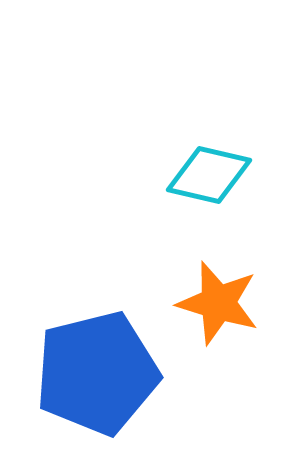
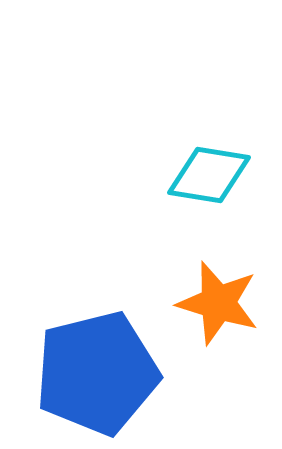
cyan diamond: rotated 4 degrees counterclockwise
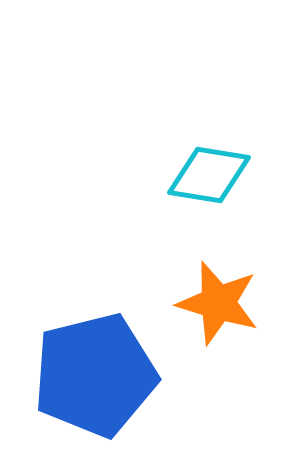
blue pentagon: moved 2 px left, 2 px down
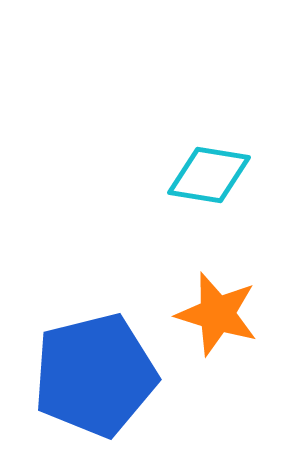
orange star: moved 1 px left, 11 px down
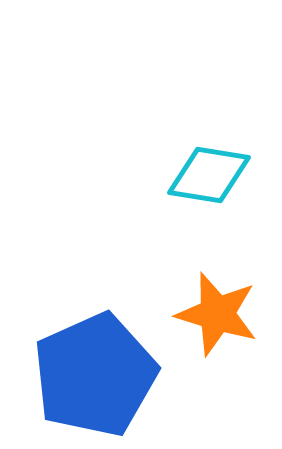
blue pentagon: rotated 10 degrees counterclockwise
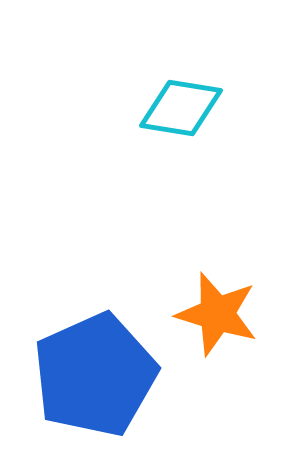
cyan diamond: moved 28 px left, 67 px up
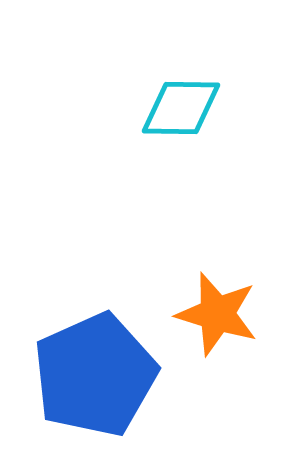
cyan diamond: rotated 8 degrees counterclockwise
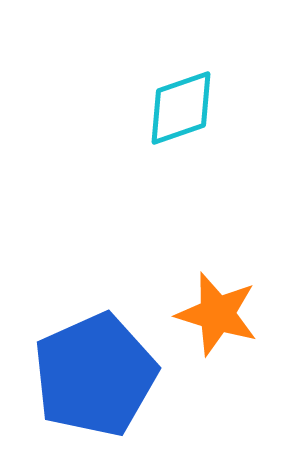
cyan diamond: rotated 20 degrees counterclockwise
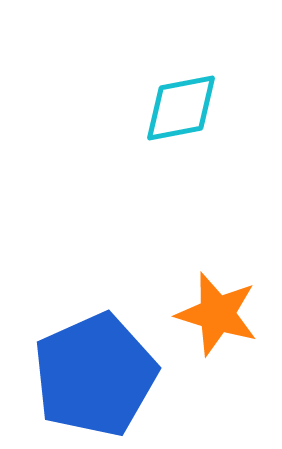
cyan diamond: rotated 8 degrees clockwise
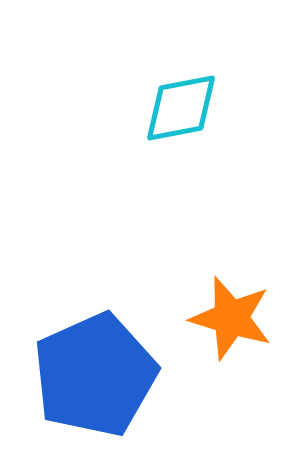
orange star: moved 14 px right, 4 px down
